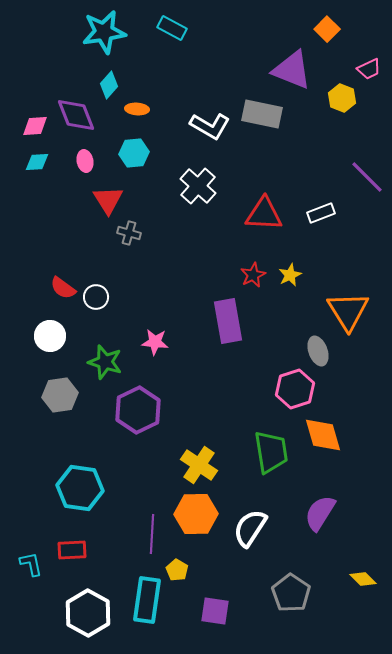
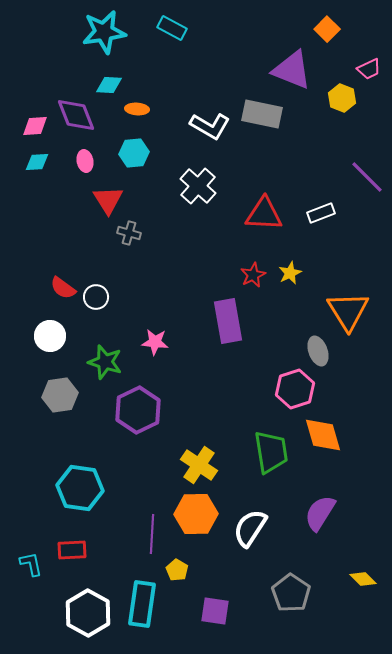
cyan diamond at (109, 85): rotated 52 degrees clockwise
yellow star at (290, 275): moved 2 px up
cyan rectangle at (147, 600): moved 5 px left, 4 px down
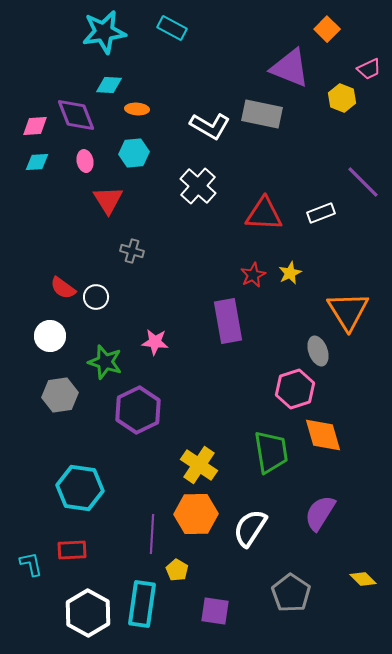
purple triangle at (292, 70): moved 2 px left, 2 px up
purple line at (367, 177): moved 4 px left, 5 px down
gray cross at (129, 233): moved 3 px right, 18 px down
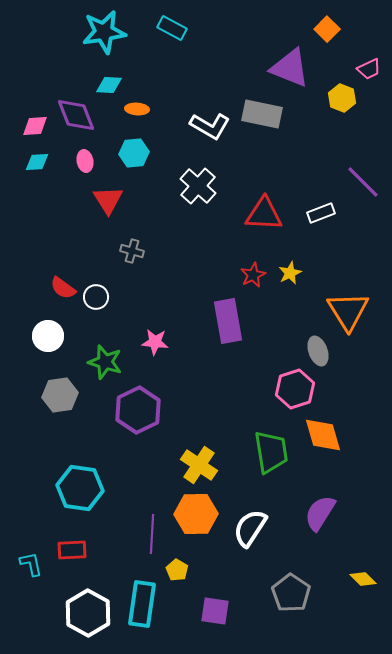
white circle at (50, 336): moved 2 px left
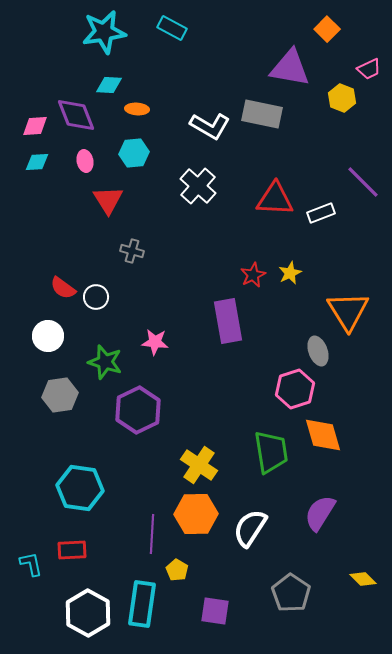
purple triangle at (290, 68): rotated 12 degrees counterclockwise
red triangle at (264, 214): moved 11 px right, 15 px up
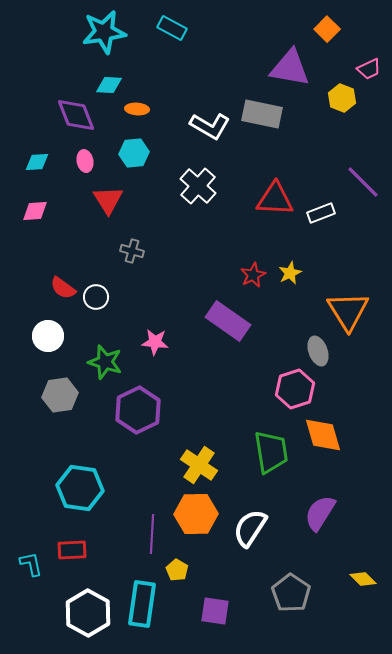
pink diamond at (35, 126): moved 85 px down
purple rectangle at (228, 321): rotated 45 degrees counterclockwise
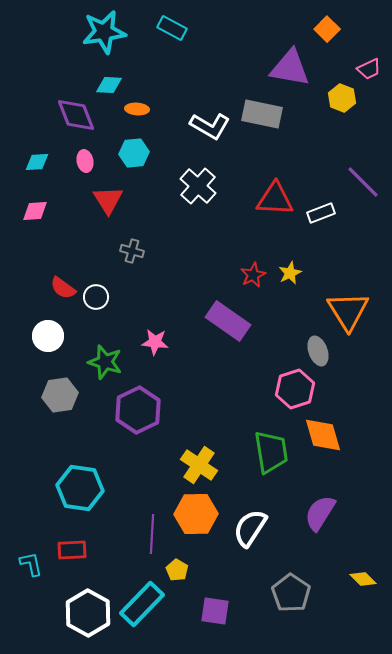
cyan rectangle at (142, 604): rotated 36 degrees clockwise
